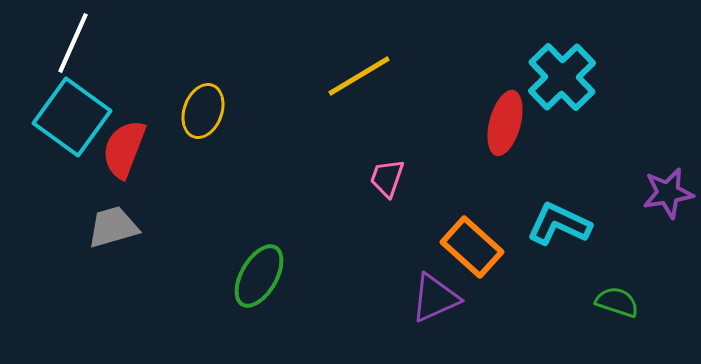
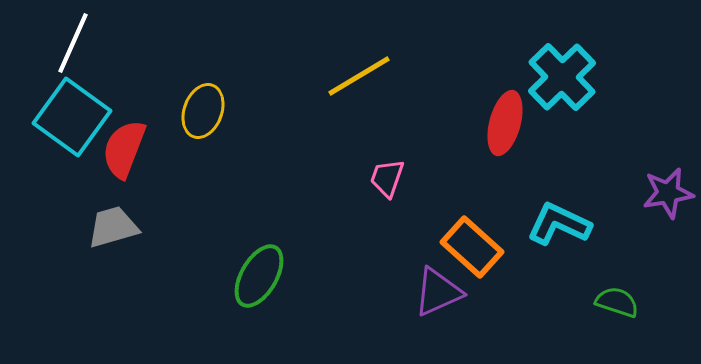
purple triangle: moved 3 px right, 6 px up
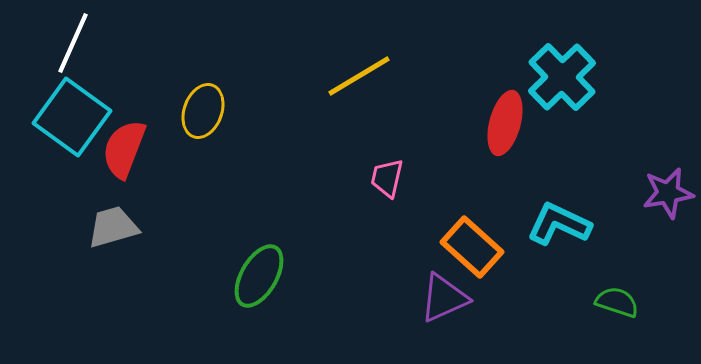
pink trapezoid: rotated 6 degrees counterclockwise
purple triangle: moved 6 px right, 6 px down
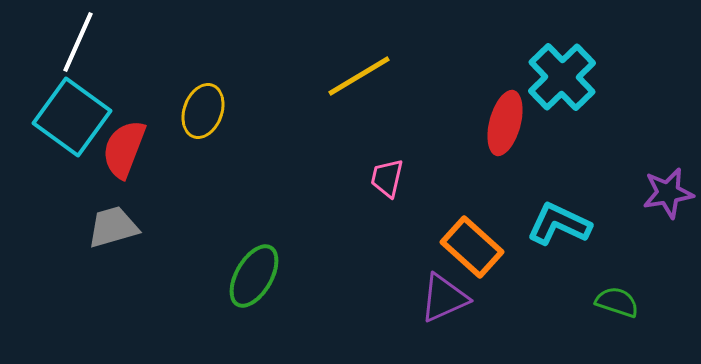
white line: moved 5 px right, 1 px up
green ellipse: moved 5 px left
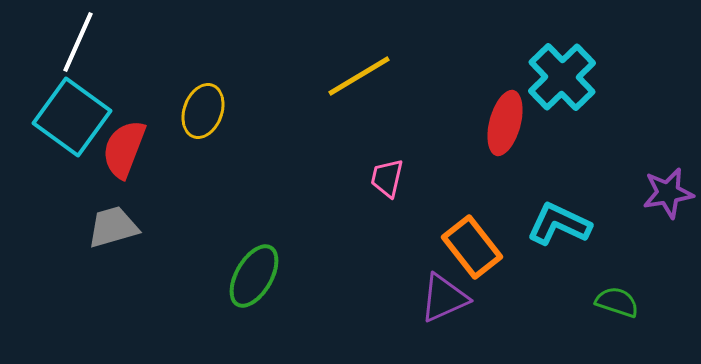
orange rectangle: rotated 10 degrees clockwise
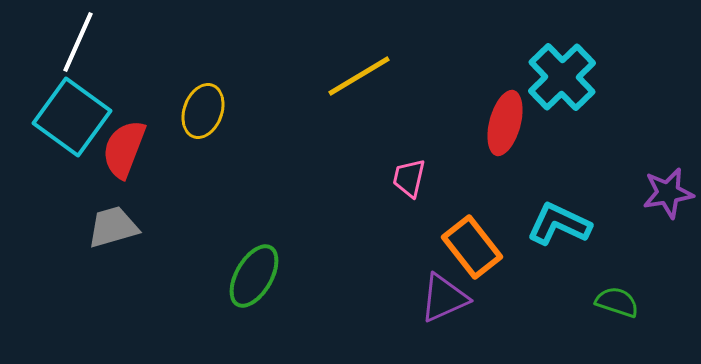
pink trapezoid: moved 22 px right
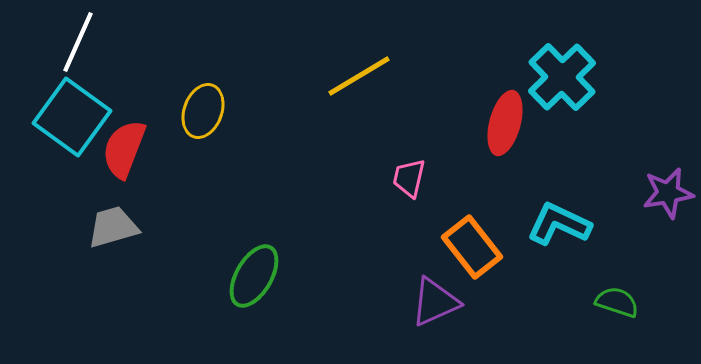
purple triangle: moved 9 px left, 4 px down
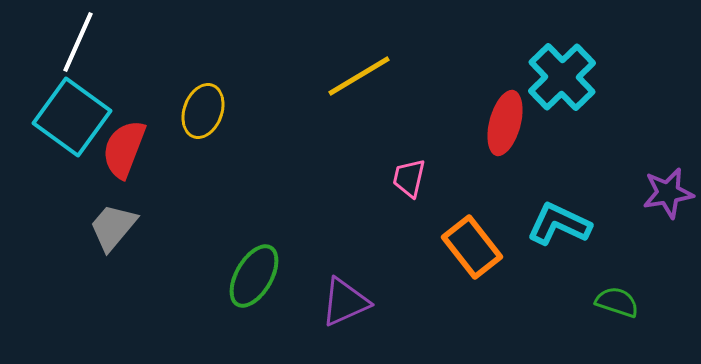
gray trapezoid: rotated 34 degrees counterclockwise
purple triangle: moved 90 px left
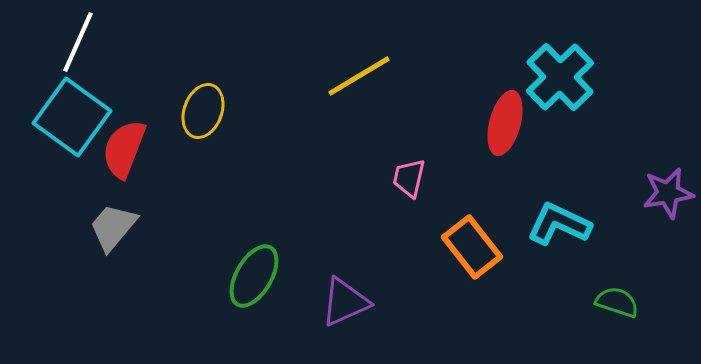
cyan cross: moved 2 px left
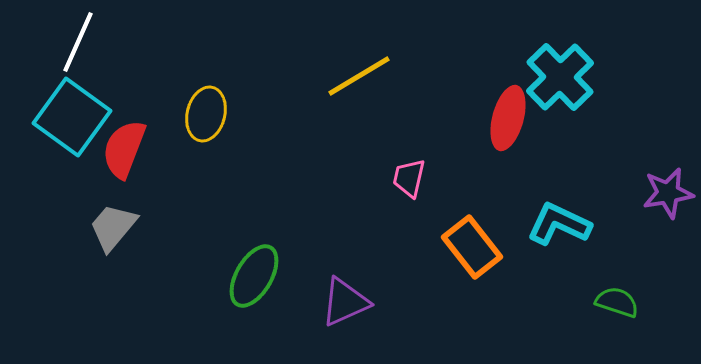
yellow ellipse: moved 3 px right, 3 px down; rotated 6 degrees counterclockwise
red ellipse: moved 3 px right, 5 px up
